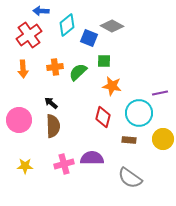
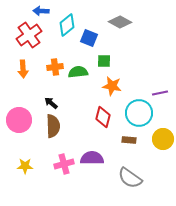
gray diamond: moved 8 px right, 4 px up
green semicircle: rotated 36 degrees clockwise
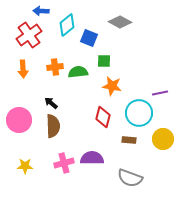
pink cross: moved 1 px up
gray semicircle: rotated 15 degrees counterclockwise
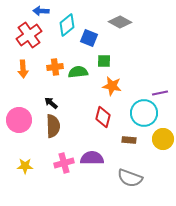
cyan circle: moved 5 px right
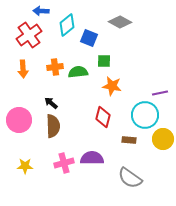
cyan circle: moved 1 px right, 2 px down
gray semicircle: rotated 15 degrees clockwise
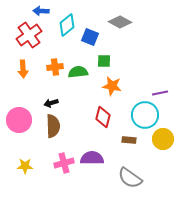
blue square: moved 1 px right, 1 px up
black arrow: rotated 56 degrees counterclockwise
